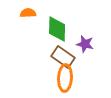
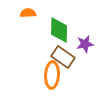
green diamond: moved 2 px right, 1 px down
purple star: rotated 24 degrees counterclockwise
orange ellipse: moved 13 px left, 3 px up
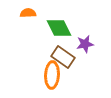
green diamond: moved 2 px up; rotated 28 degrees counterclockwise
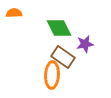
orange semicircle: moved 14 px left
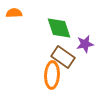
green diamond: rotated 8 degrees clockwise
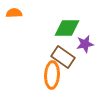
green diamond: moved 8 px right; rotated 72 degrees counterclockwise
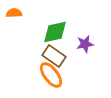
green diamond: moved 12 px left, 4 px down; rotated 12 degrees counterclockwise
brown rectangle: moved 9 px left, 1 px up
orange ellipse: moved 1 px left; rotated 40 degrees counterclockwise
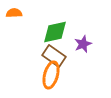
purple star: moved 2 px left; rotated 12 degrees counterclockwise
orange ellipse: rotated 52 degrees clockwise
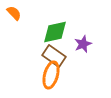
orange semicircle: rotated 49 degrees clockwise
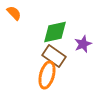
orange ellipse: moved 4 px left
